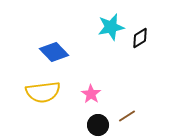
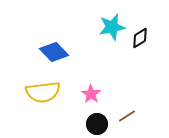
cyan star: moved 1 px right
black circle: moved 1 px left, 1 px up
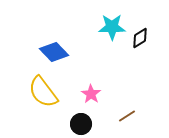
cyan star: rotated 12 degrees clockwise
yellow semicircle: rotated 60 degrees clockwise
black circle: moved 16 px left
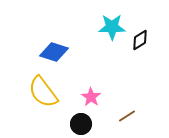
black diamond: moved 2 px down
blue diamond: rotated 28 degrees counterclockwise
pink star: moved 3 px down
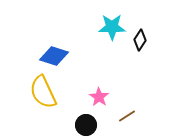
black diamond: rotated 25 degrees counterclockwise
blue diamond: moved 4 px down
yellow semicircle: rotated 12 degrees clockwise
pink star: moved 8 px right
black circle: moved 5 px right, 1 px down
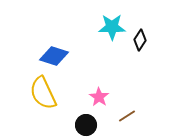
yellow semicircle: moved 1 px down
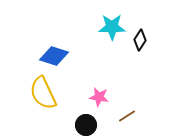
pink star: rotated 24 degrees counterclockwise
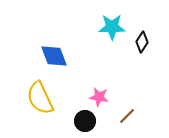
black diamond: moved 2 px right, 2 px down
blue diamond: rotated 52 degrees clockwise
yellow semicircle: moved 3 px left, 5 px down
brown line: rotated 12 degrees counterclockwise
black circle: moved 1 px left, 4 px up
